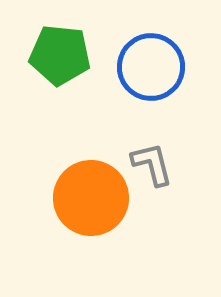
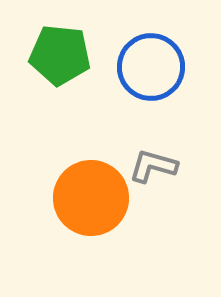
gray L-shape: moved 1 px right, 2 px down; rotated 60 degrees counterclockwise
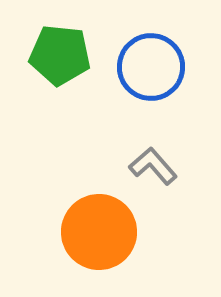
gray L-shape: rotated 33 degrees clockwise
orange circle: moved 8 px right, 34 px down
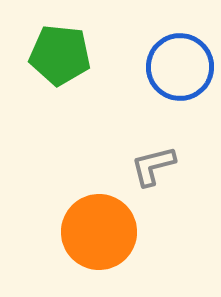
blue circle: moved 29 px right
gray L-shape: rotated 63 degrees counterclockwise
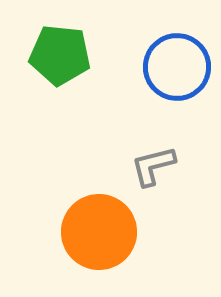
blue circle: moved 3 px left
